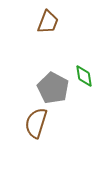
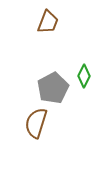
green diamond: rotated 35 degrees clockwise
gray pentagon: rotated 16 degrees clockwise
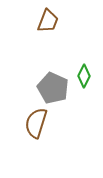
brown trapezoid: moved 1 px up
gray pentagon: rotated 20 degrees counterclockwise
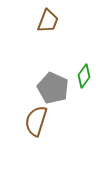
green diamond: rotated 10 degrees clockwise
brown semicircle: moved 2 px up
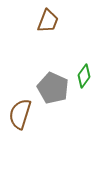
brown semicircle: moved 16 px left, 7 px up
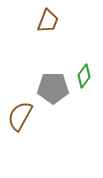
gray pentagon: rotated 24 degrees counterclockwise
brown semicircle: moved 2 px down; rotated 12 degrees clockwise
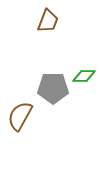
green diamond: rotated 55 degrees clockwise
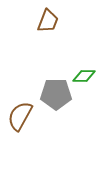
gray pentagon: moved 3 px right, 6 px down
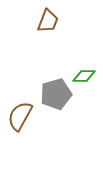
gray pentagon: rotated 16 degrees counterclockwise
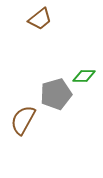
brown trapezoid: moved 8 px left, 2 px up; rotated 30 degrees clockwise
brown semicircle: moved 3 px right, 4 px down
